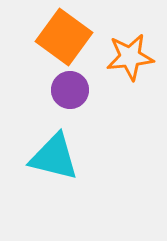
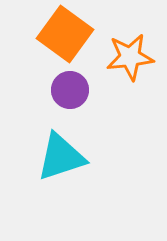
orange square: moved 1 px right, 3 px up
cyan triangle: moved 7 px right; rotated 32 degrees counterclockwise
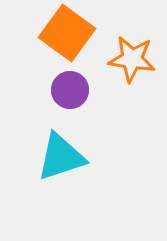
orange square: moved 2 px right, 1 px up
orange star: moved 2 px right, 2 px down; rotated 15 degrees clockwise
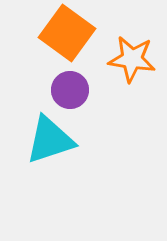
cyan triangle: moved 11 px left, 17 px up
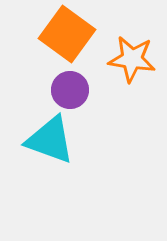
orange square: moved 1 px down
cyan triangle: rotated 38 degrees clockwise
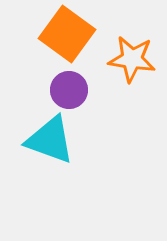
purple circle: moved 1 px left
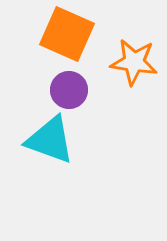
orange square: rotated 12 degrees counterclockwise
orange star: moved 2 px right, 3 px down
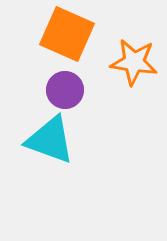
purple circle: moved 4 px left
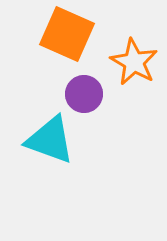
orange star: rotated 21 degrees clockwise
purple circle: moved 19 px right, 4 px down
